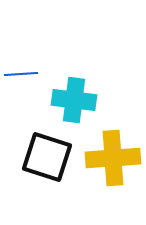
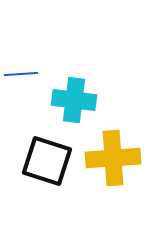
black square: moved 4 px down
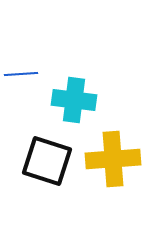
yellow cross: moved 1 px down
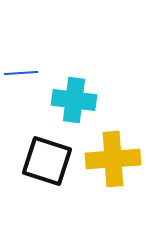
blue line: moved 1 px up
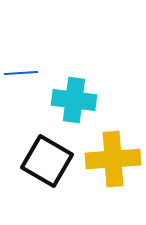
black square: rotated 12 degrees clockwise
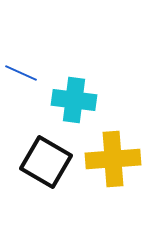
blue line: rotated 28 degrees clockwise
black square: moved 1 px left, 1 px down
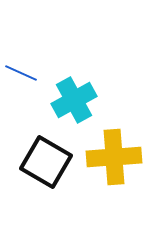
cyan cross: rotated 36 degrees counterclockwise
yellow cross: moved 1 px right, 2 px up
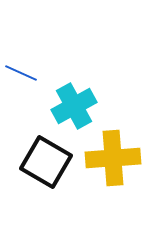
cyan cross: moved 6 px down
yellow cross: moved 1 px left, 1 px down
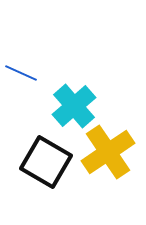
cyan cross: rotated 12 degrees counterclockwise
yellow cross: moved 5 px left, 6 px up; rotated 30 degrees counterclockwise
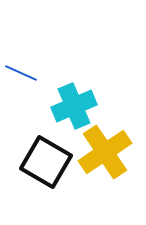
cyan cross: rotated 18 degrees clockwise
yellow cross: moved 3 px left
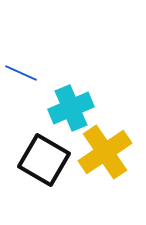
cyan cross: moved 3 px left, 2 px down
black square: moved 2 px left, 2 px up
